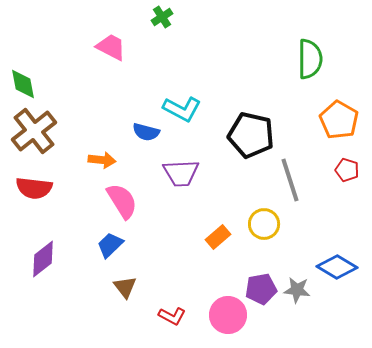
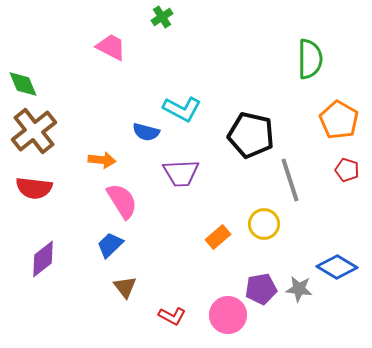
green diamond: rotated 12 degrees counterclockwise
gray star: moved 2 px right, 1 px up
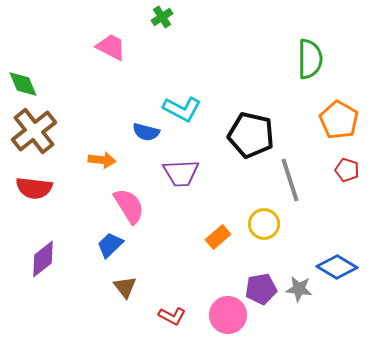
pink semicircle: moved 7 px right, 5 px down
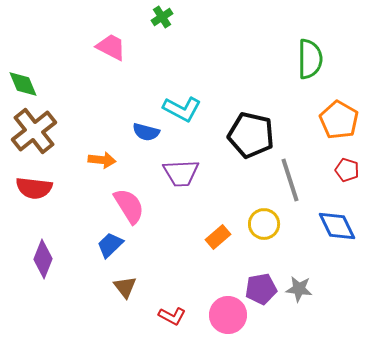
purple diamond: rotated 30 degrees counterclockwise
blue diamond: moved 41 px up; rotated 33 degrees clockwise
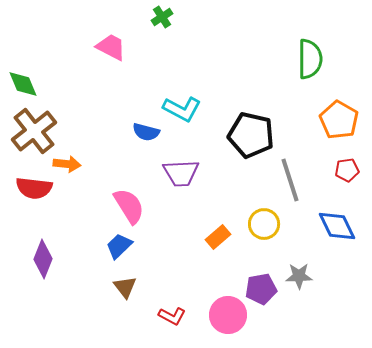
orange arrow: moved 35 px left, 4 px down
red pentagon: rotated 25 degrees counterclockwise
blue trapezoid: moved 9 px right, 1 px down
gray star: moved 13 px up; rotated 8 degrees counterclockwise
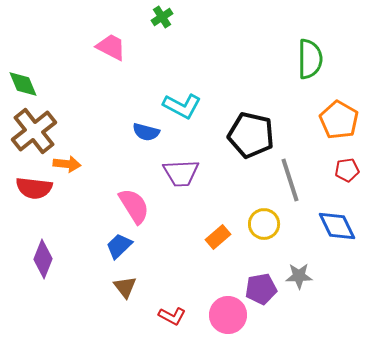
cyan L-shape: moved 3 px up
pink semicircle: moved 5 px right
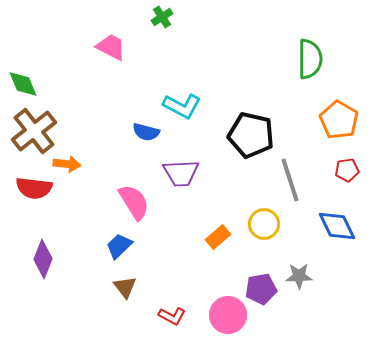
pink semicircle: moved 4 px up
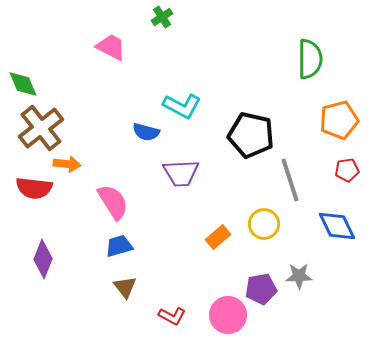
orange pentagon: rotated 27 degrees clockwise
brown cross: moved 7 px right, 3 px up
pink semicircle: moved 21 px left
blue trapezoid: rotated 28 degrees clockwise
